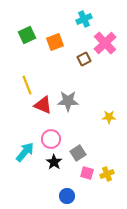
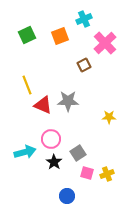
orange square: moved 5 px right, 6 px up
brown square: moved 6 px down
cyan arrow: rotated 35 degrees clockwise
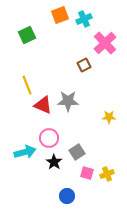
orange square: moved 21 px up
pink circle: moved 2 px left, 1 px up
gray square: moved 1 px left, 1 px up
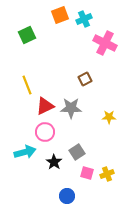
pink cross: rotated 20 degrees counterclockwise
brown square: moved 1 px right, 14 px down
gray star: moved 3 px right, 7 px down
red triangle: moved 2 px right, 1 px down; rotated 48 degrees counterclockwise
pink circle: moved 4 px left, 6 px up
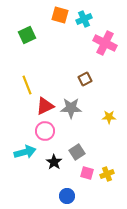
orange square: rotated 36 degrees clockwise
pink circle: moved 1 px up
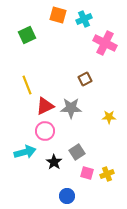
orange square: moved 2 px left
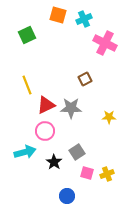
red triangle: moved 1 px right, 1 px up
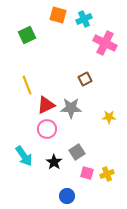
pink circle: moved 2 px right, 2 px up
cyan arrow: moved 1 px left, 4 px down; rotated 70 degrees clockwise
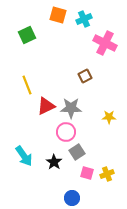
brown square: moved 3 px up
red triangle: moved 1 px down
pink circle: moved 19 px right, 3 px down
blue circle: moved 5 px right, 2 px down
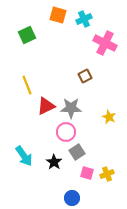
yellow star: rotated 24 degrees clockwise
